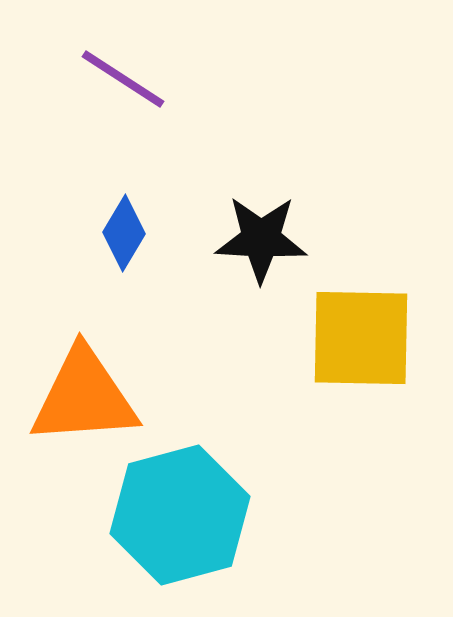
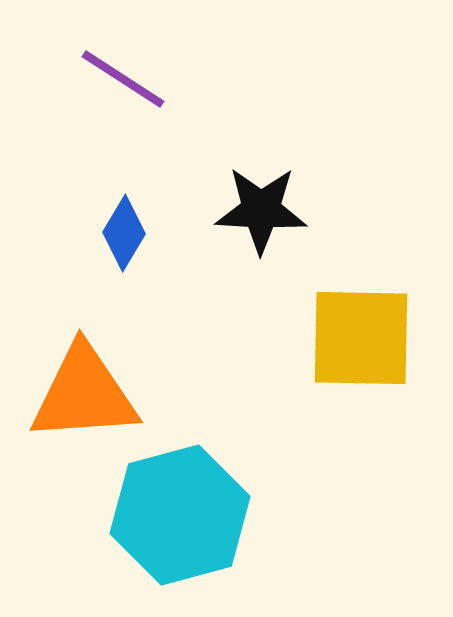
black star: moved 29 px up
orange triangle: moved 3 px up
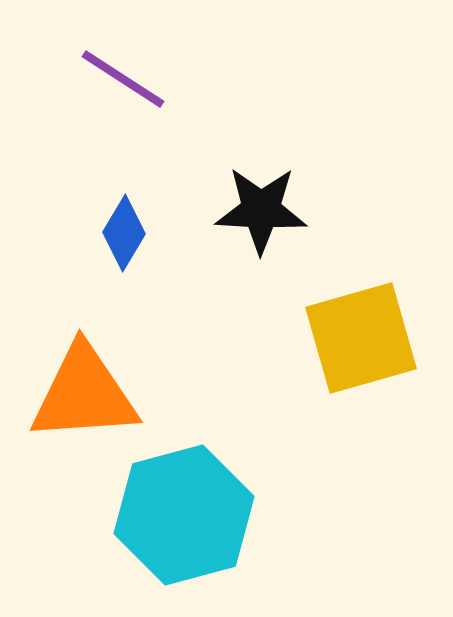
yellow square: rotated 17 degrees counterclockwise
cyan hexagon: moved 4 px right
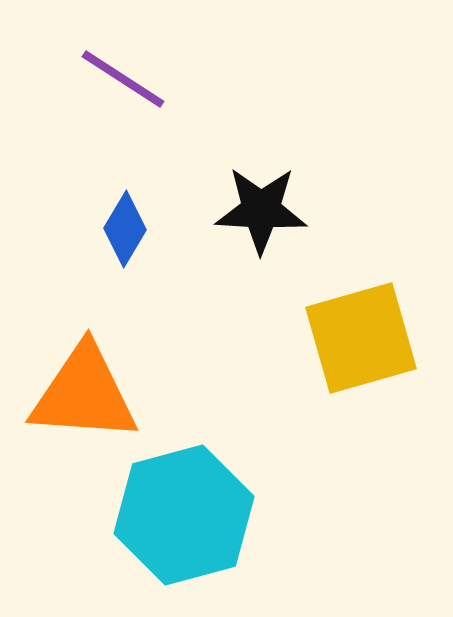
blue diamond: moved 1 px right, 4 px up
orange triangle: rotated 8 degrees clockwise
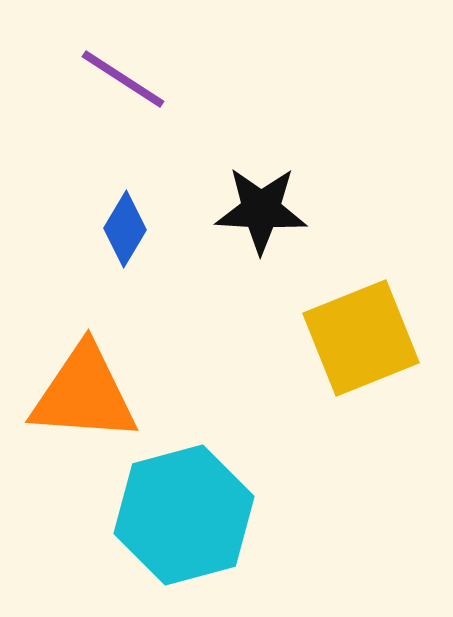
yellow square: rotated 6 degrees counterclockwise
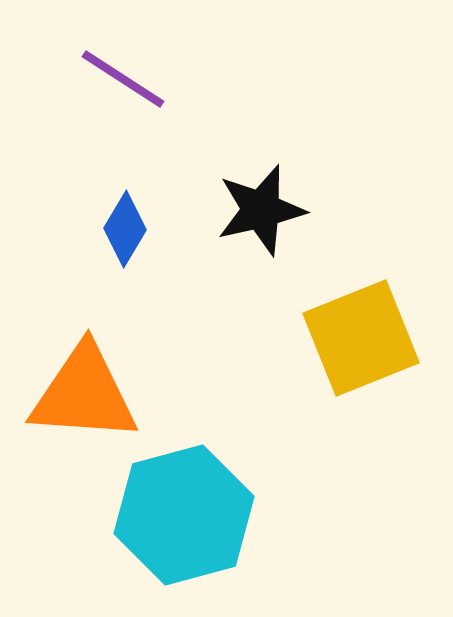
black star: rotated 16 degrees counterclockwise
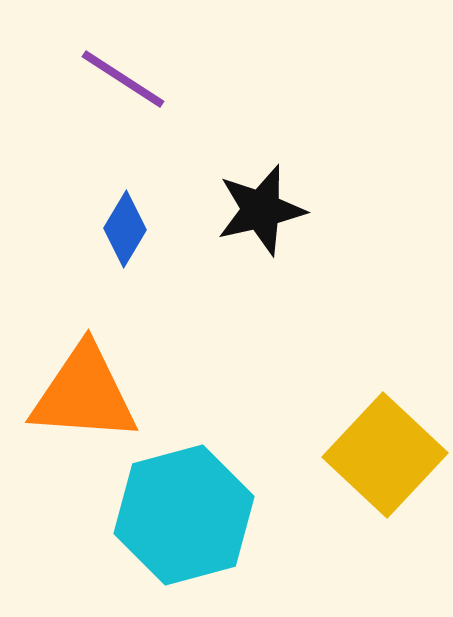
yellow square: moved 24 px right, 117 px down; rotated 25 degrees counterclockwise
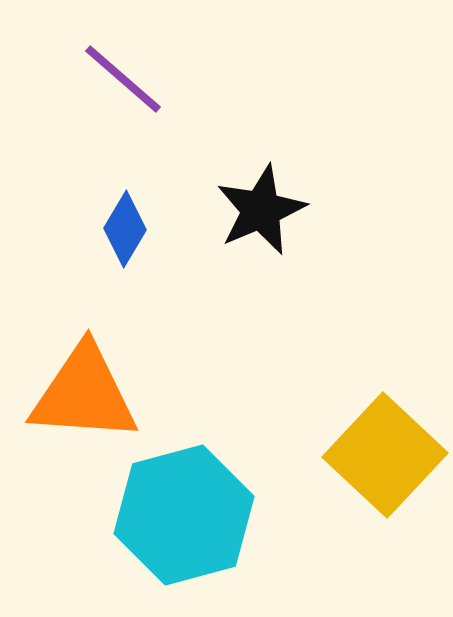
purple line: rotated 8 degrees clockwise
black star: rotated 10 degrees counterclockwise
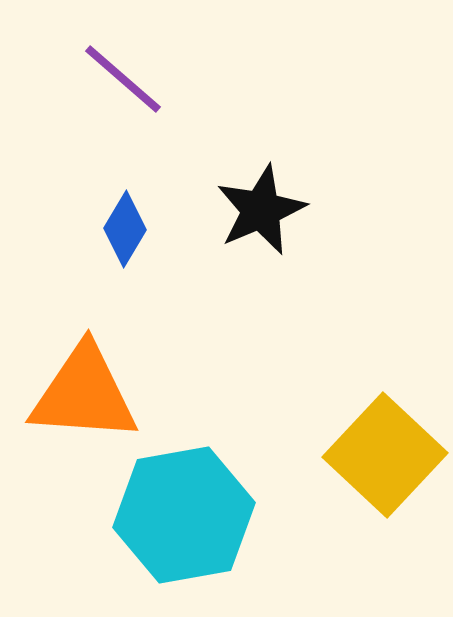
cyan hexagon: rotated 5 degrees clockwise
